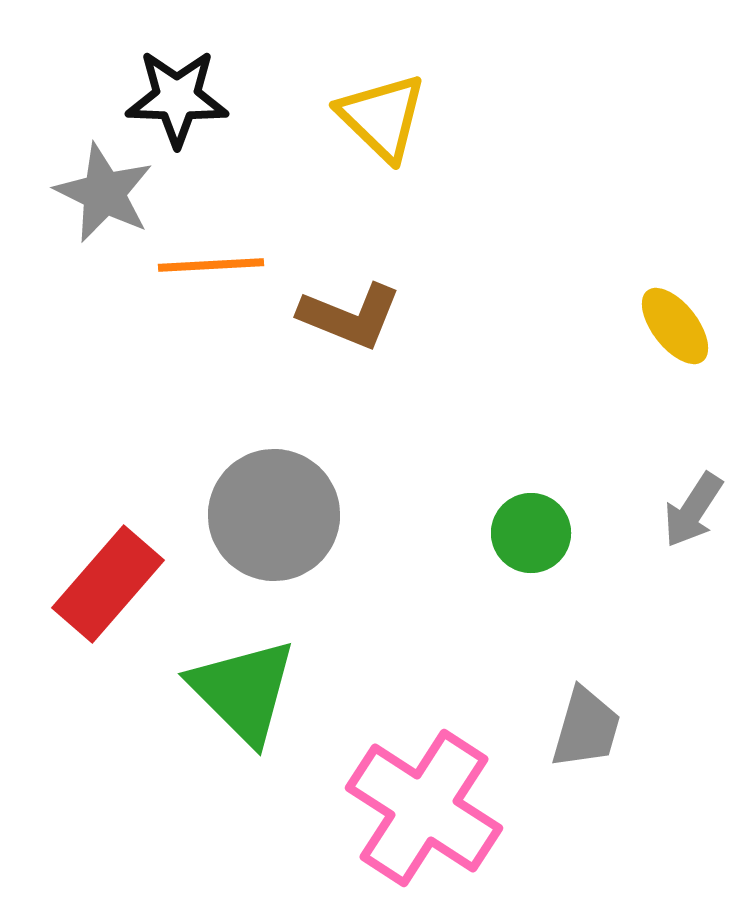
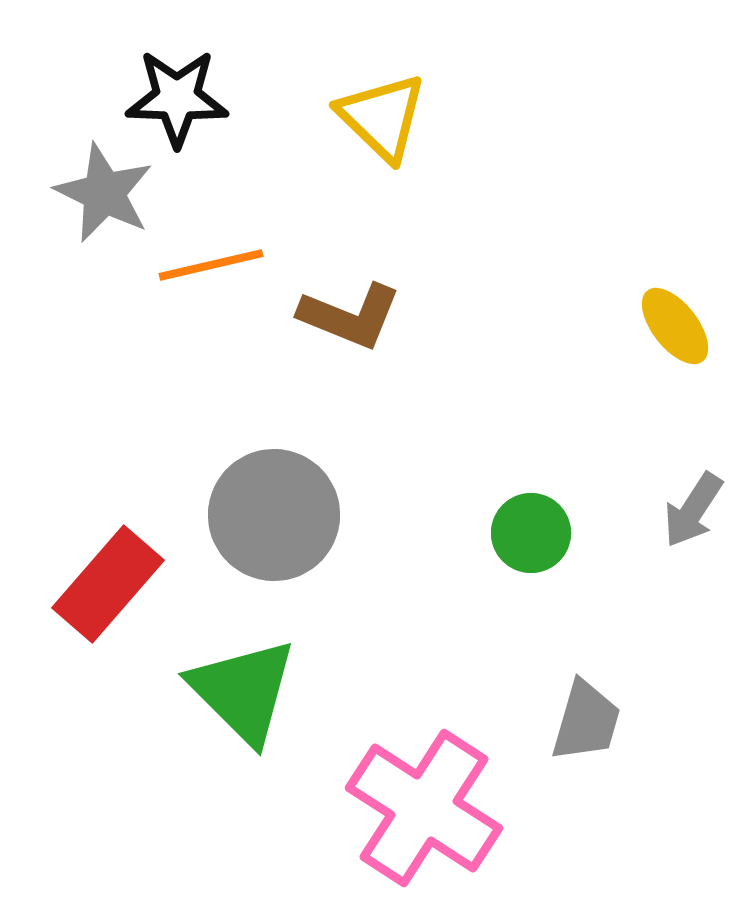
orange line: rotated 10 degrees counterclockwise
gray trapezoid: moved 7 px up
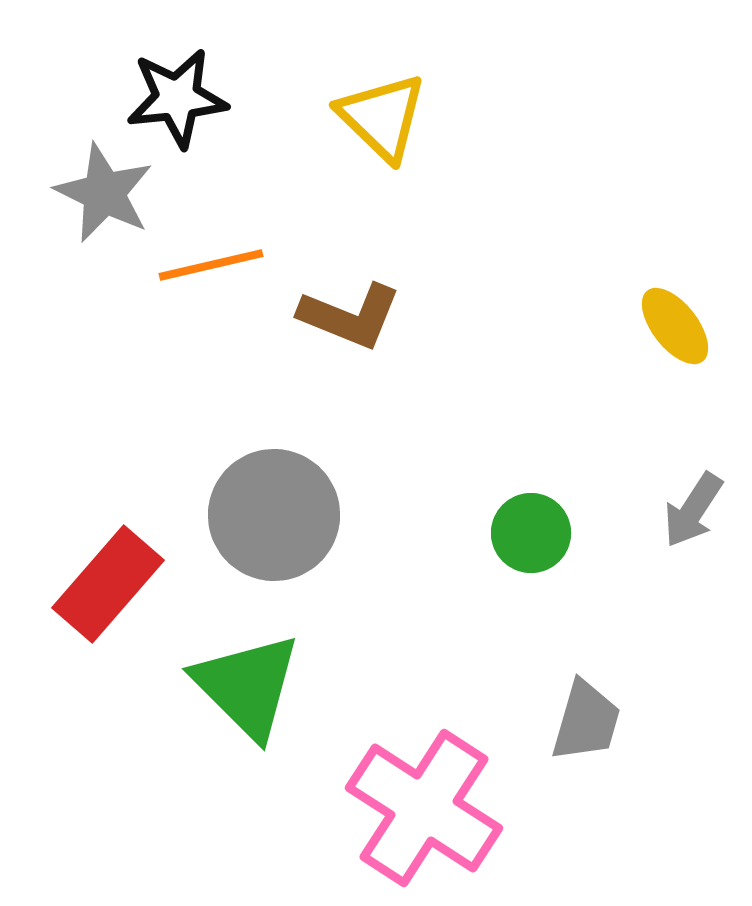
black star: rotated 8 degrees counterclockwise
green triangle: moved 4 px right, 5 px up
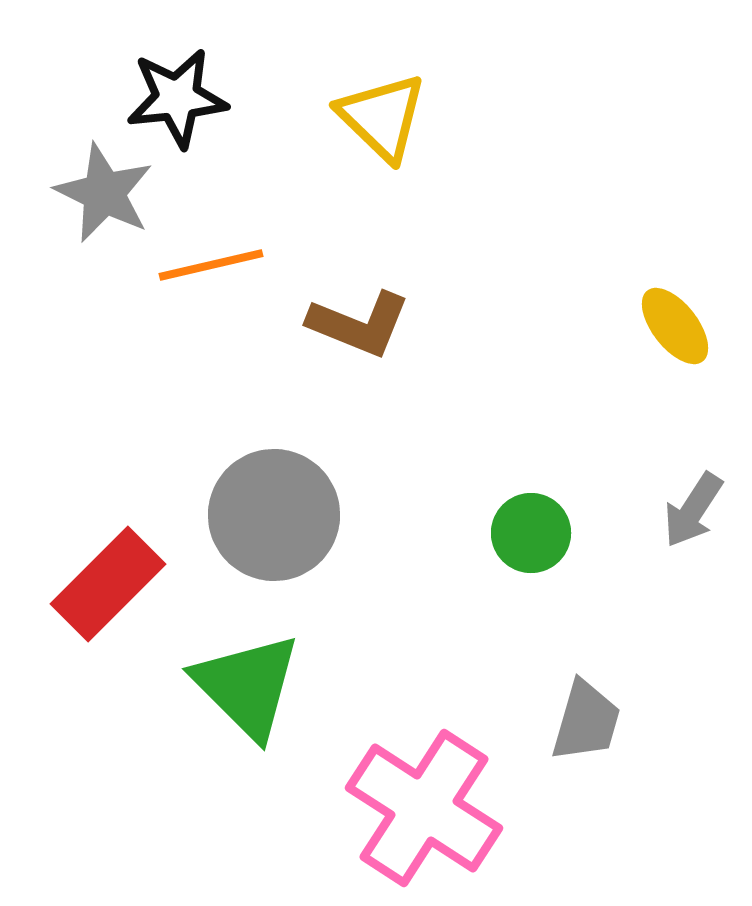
brown L-shape: moved 9 px right, 8 px down
red rectangle: rotated 4 degrees clockwise
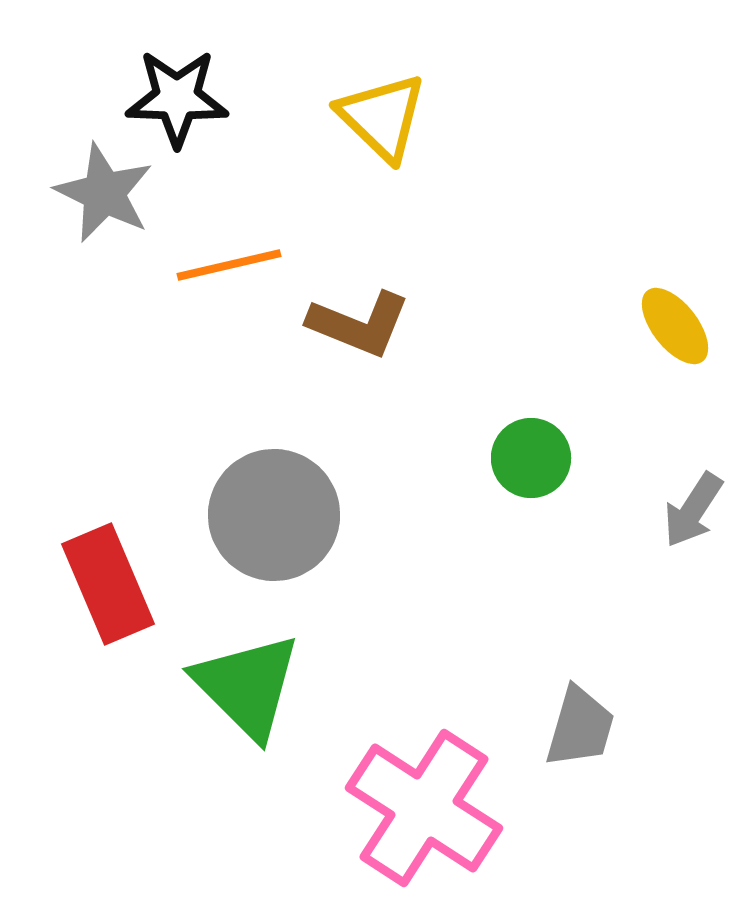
black star: rotated 8 degrees clockwise
orange line: moved 18 px right
green circle: moved 75 px up
red rectangle: rotated 68 degrees counterclockwise
gray trapezoid: moved 6 px left, 6 px down
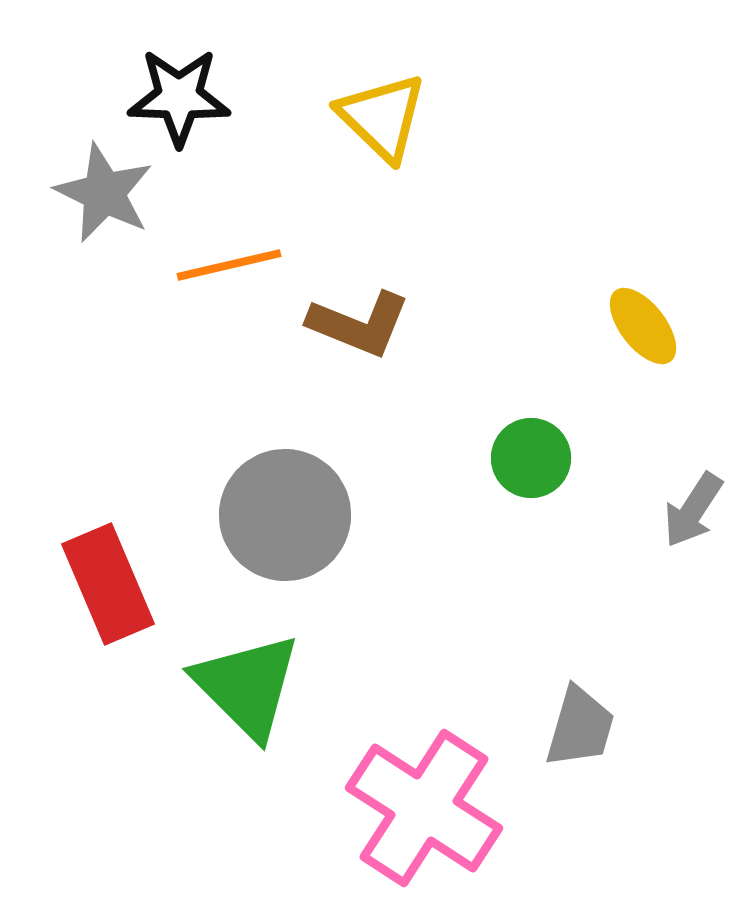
black star: moved 2 px right, 1 px up
yellow ellipse: moved 32 px left
gray circle: moved 11 px right
